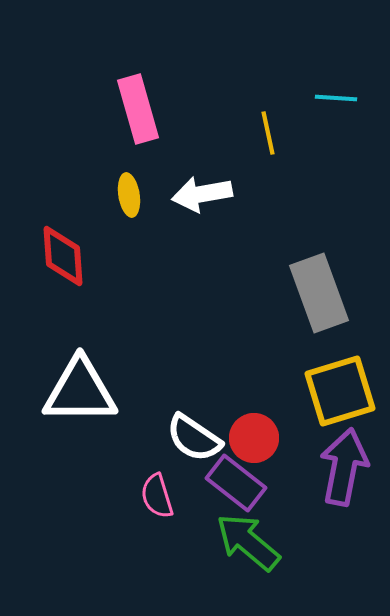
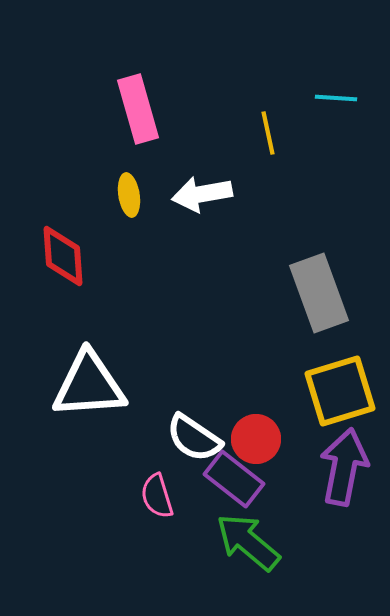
white triangle: moved 9 px right, 6 px up; rotated 4 degrees counterclockwise
red circle: moved 2 px right, 1 px down
purple rectangle: moved 2 px left, 4 px up
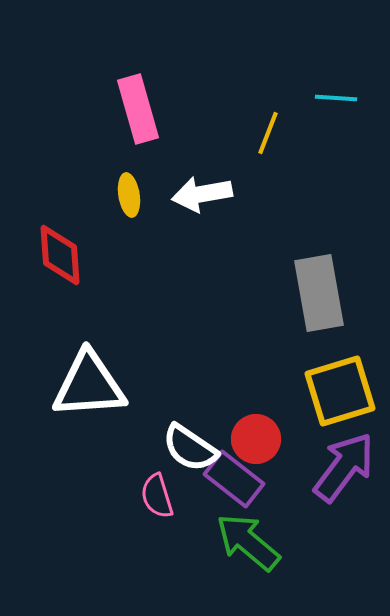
yellow line: rotated 33 degrees clockwise
red diamond: moved 3 px left, 1 px up
gray rectangle: rotated 10 degrees clockwise
white semicircle: moved 4 px left, 10 px down
purple arrow: rotated 26 degrees clockwise
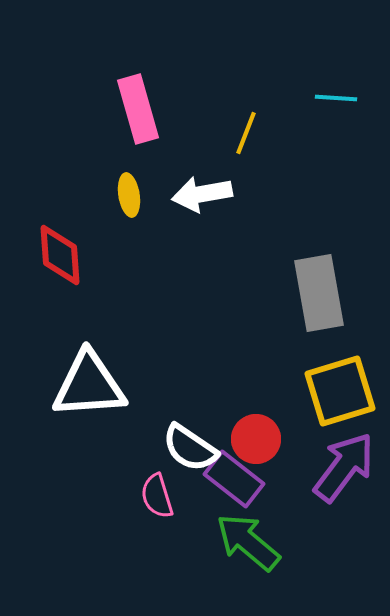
yellow line: moved 22 px left
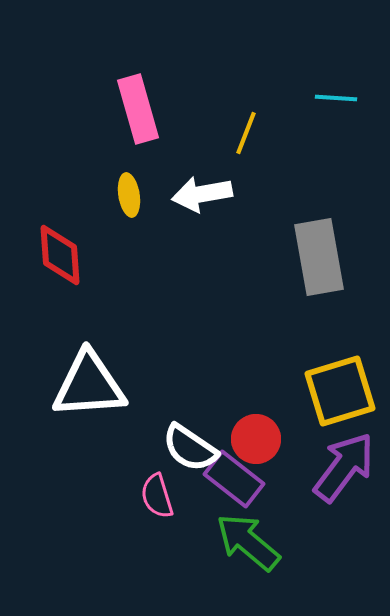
gray rectangle: moved 36 px up
